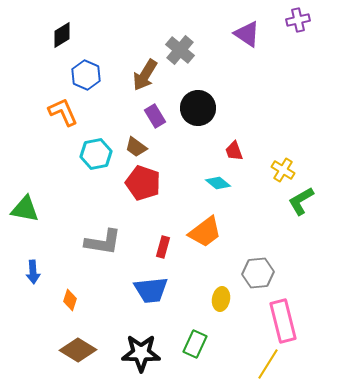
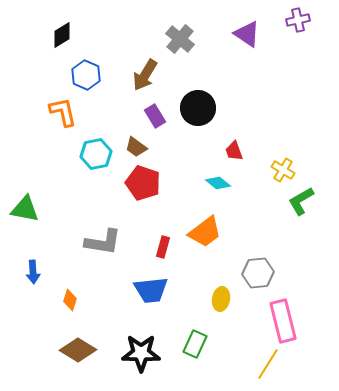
gray cross: moved 11 px up
orange L-shape: rotated 12 degrees clockwise
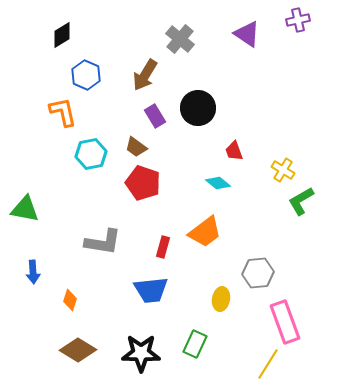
cyan hexagon: moved 5 px left
pink rectangle: moved 2 px right, 1 px down; rotated 6 degrees counterclockwise
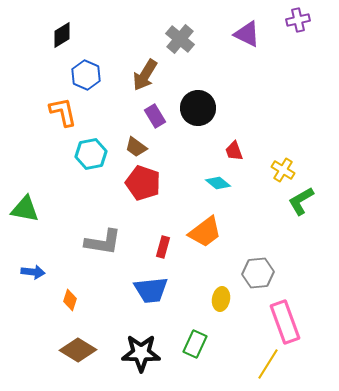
purple triangle: rotated 8 degrees counterclockwise
blue arrow: rotated 80 degrees counterclockwise
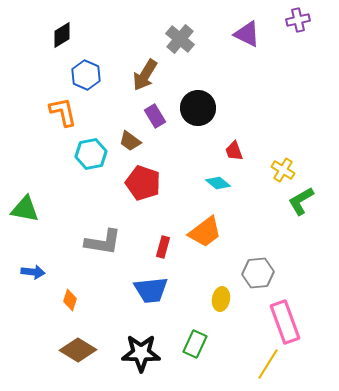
brown trapezoid: moved 6 px left, 6 px up
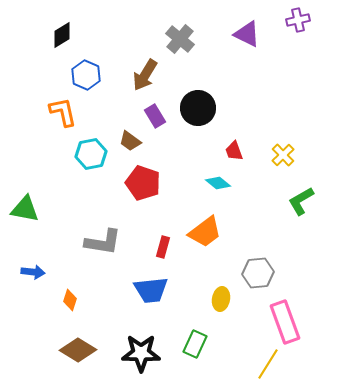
yellow cross: moved 15 px up; rotated 15 degrees clockwise
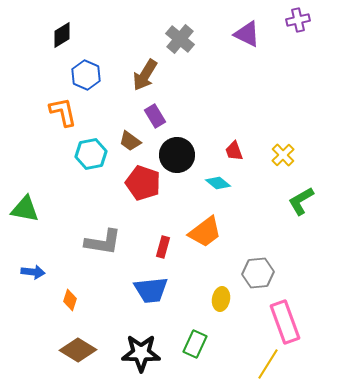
black circle: moved 21 px left, 47 px down
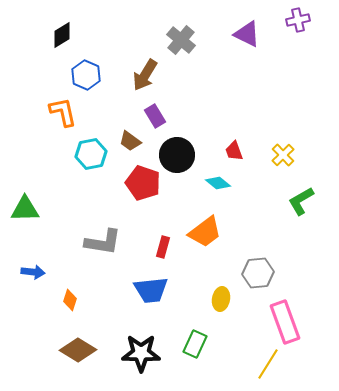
gray cross: moved 1 px right, 1 px down
green triangle: rotated 12 degrees counterclockwise
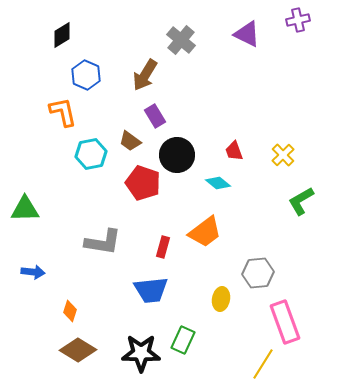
orange diamond: moved 11 px down
green rectangle: moved 12 px left, 4 px up
yellow line: moved 5 px left
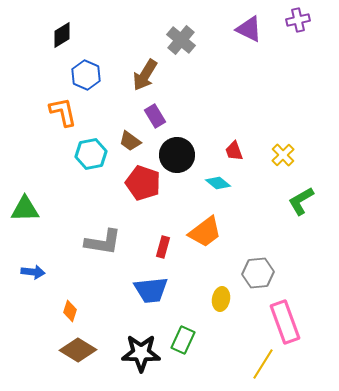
purple triangle: moved 2 px right, 5 px up
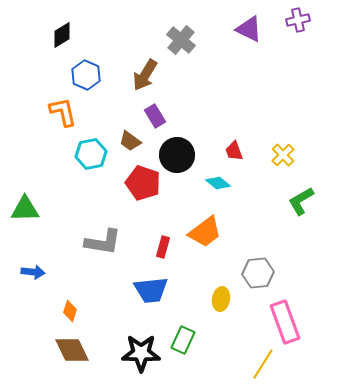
brown diamond: moved 6 px left; rotated 33 degrees clockwise
